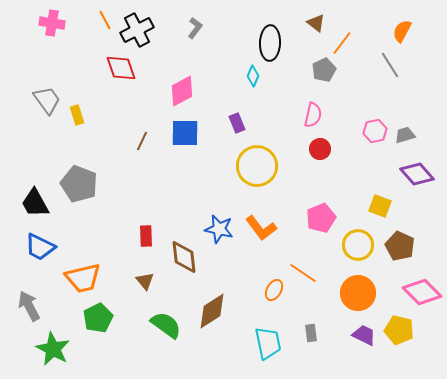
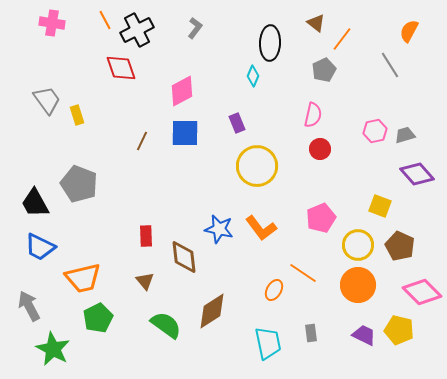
orange semicircle at (402, 31): moved 7 px right
orange line at (342, 43): moved 4 px up
orange circle at (358, 293): moved 8 px up
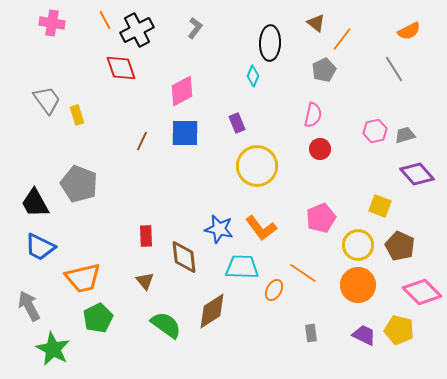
orange semicircle at (409, 31): rotated 145 degrees counterclockwise
gray line at (390, 65): moved 4 px right, 4 px down
cyan trapezoid at (268, 343): moved 26 px left, 76 px up; rotated 76 degrees counterclockwise
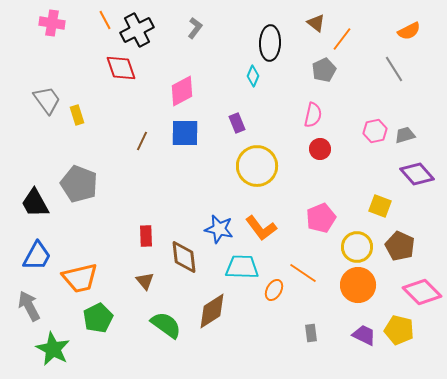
yellow circle at (358, 245): moved 1 px left, 2 px down
blue trapezoid at (40, 247): moved 3 px left, 9 px down; rotated 88 degrees counterclockwise
orange trapezoid at (83, 278): moved 3 px left
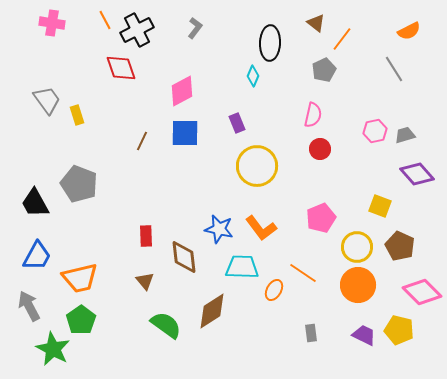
green pentagon at (98, 318): moved 17 px left, 2 px down; rotated 8 degrees counterclockwise
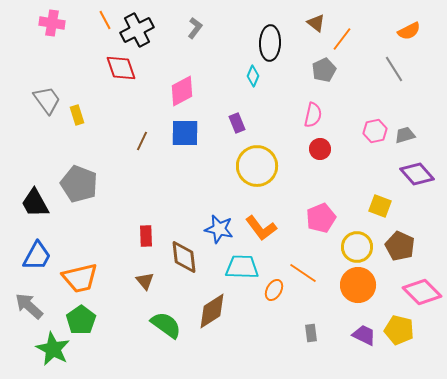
gray arrow at (29, 306): rotated 20 degrees counterclockwise
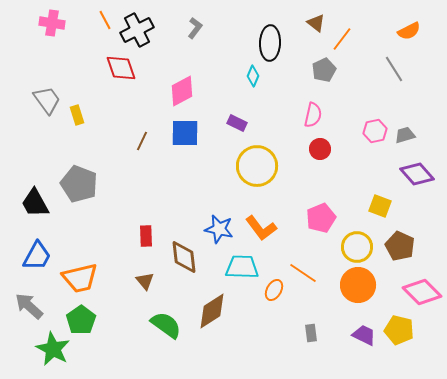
purple rectangle at (237, 123): rotated 42 degrees counterclockwise
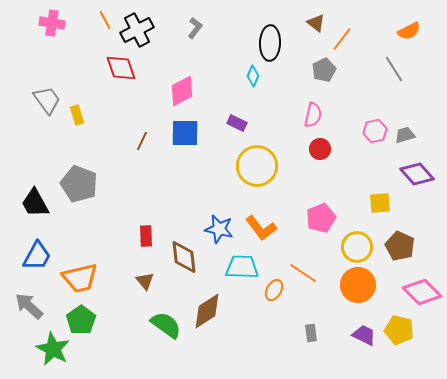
yellow square at (380, 206): moved 3 px up; rotated 25 degrees counterclockwise
brown diamond at (212, 311): moved 5 px left
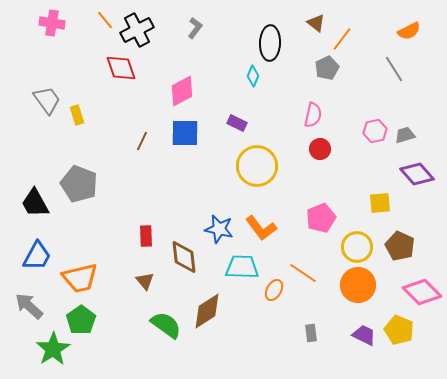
orange line at (105, 20): rotated 12 degrees counterclockwise
gray pentagon at (324, 70): moved 3 px right, 2 px up
yellow pentagon at (399, 330): rotated 8 degrees clockwise
green star at (53, 349): rotated 12 degrees clockwise
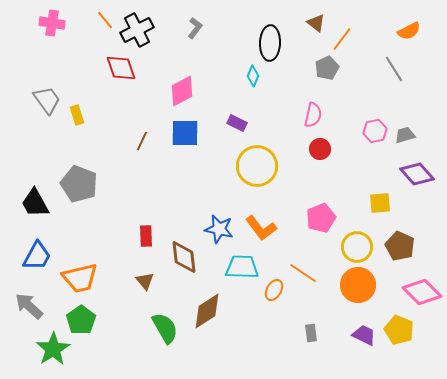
green semicircle at (166, 325): moved 1 px left, 3 px down; rotated 24 degrees clockwise
